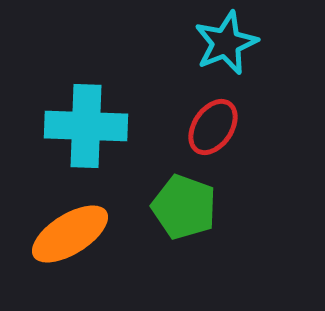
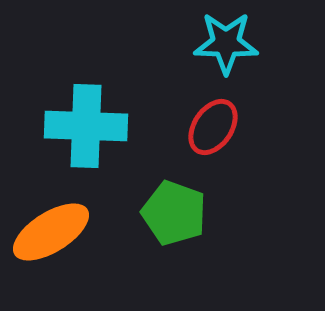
cyan star: rotated 24 degrees clockwise
green pentagon: moved 10 px left, 6 px down
orange ellipse: moved 19 px left, 2 px up
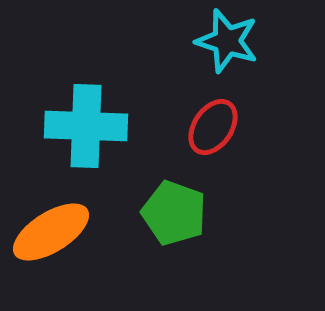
cyan star: moved 1 px right, 2 px up; rotated 16 degrees clockwise
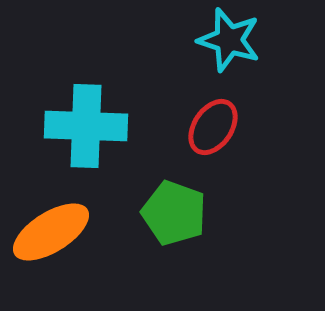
cyan star: moved 2 px right, 1 px up
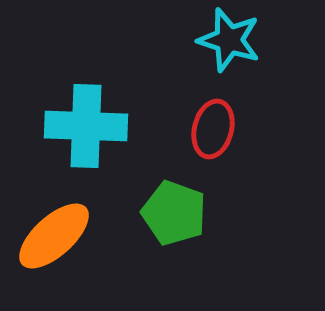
red ellipse: moved 2 px down; rotated 20 degrees counterclockwise
orange ellipse: moved 3 px right, 4 px down; rotated 10 degrees counterclockwise
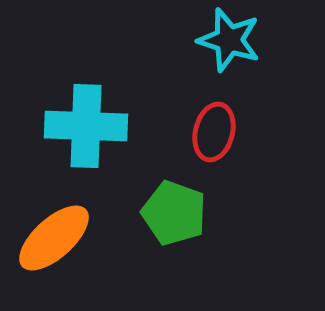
red ellipse: moved 1 px right, 3 px down
orange ellipse: moved 2 px down
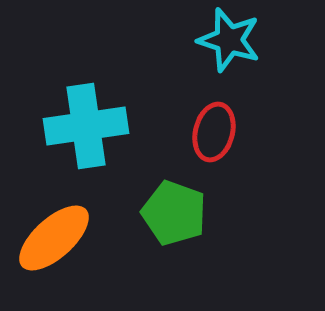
cyan cross: rotated 10 degrees counterclockwise
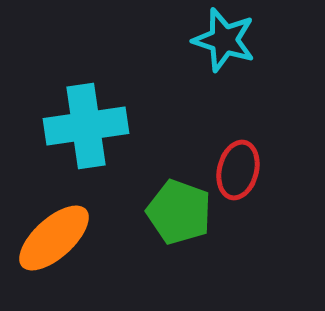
cyan star: moved 5 px left
red ellipse: moved 24 px right, 38 px down
green pentagon: moved 5 px right, 1 px up
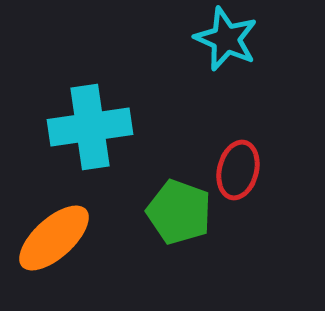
cyan star: moved 2 px right, 1 px up; rotated 6 degrees clockwise
cyan cross: moved 4 px right, 1 px down
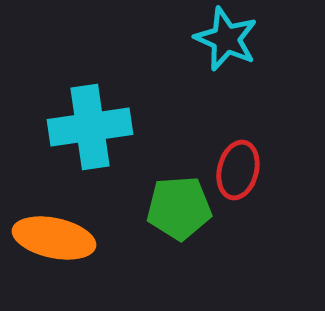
green pentagon: moved 4 px up; rotated 24 degrees counterclockwise
orange ellipse: rotated 54 degrees clockwise
